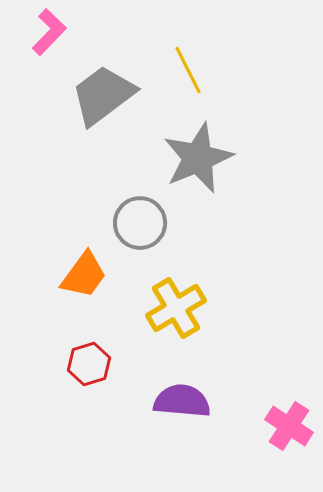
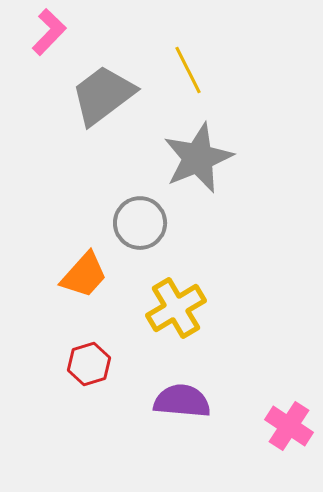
orange trapezoid: rotated 6 degrees clockwise
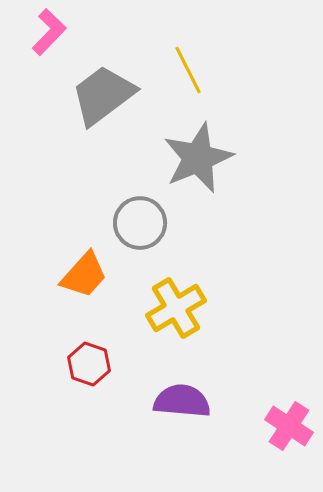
red hexagon: rotated 24 degrees counterclockwise
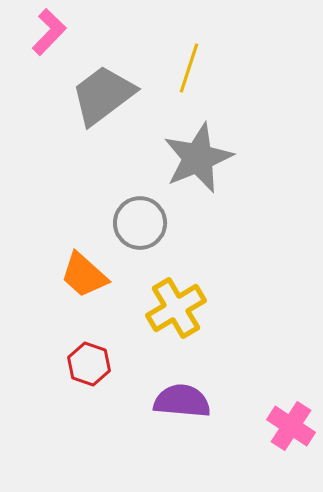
yellow line: moved 1 px right, 2 px up; rotated 45 degrees clockwise
orange trapezoid: rotated 90 degrees clockwise
pink cross: moved 2 px right
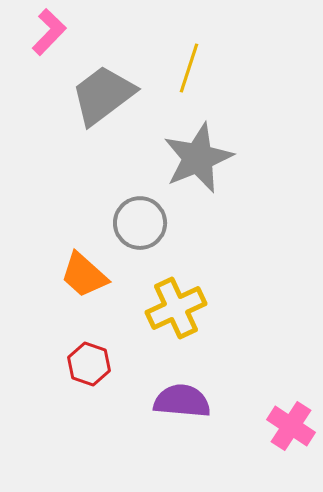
yellow cross: rotated 6 degrees clockwise
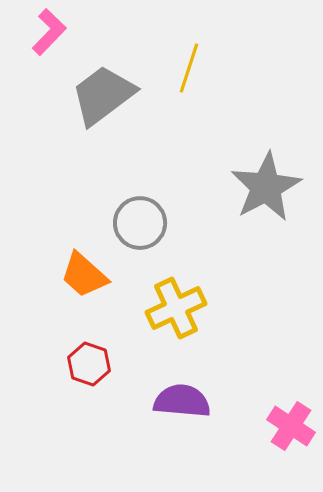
gray star: moved 68 px right, 29 px down; rotated 6 degrees counterclockwise
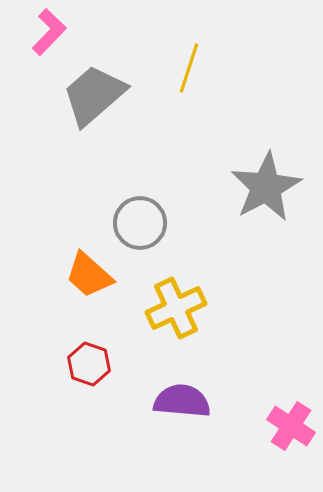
gray trapezoid: moved 9 px left; rotated 4 degrees counterclockwise
orange trapezoid: moved 5 px right
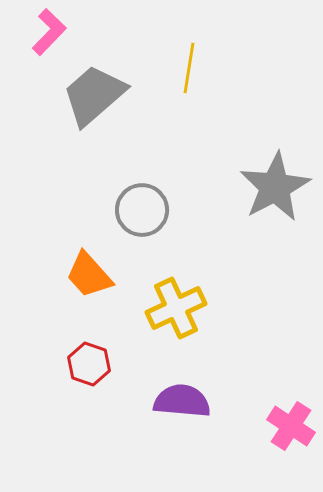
yellow line: rotated 9 degrees counterclockwise
gray star: moved 9 px right
gray circle: moved 2 px right, 13 px up
orange trapezoid: rotated 6 degrees clockwise
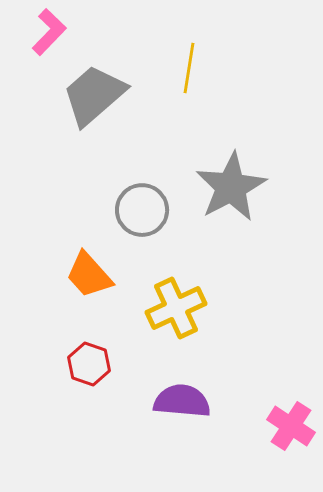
gray star: moved 44 px left
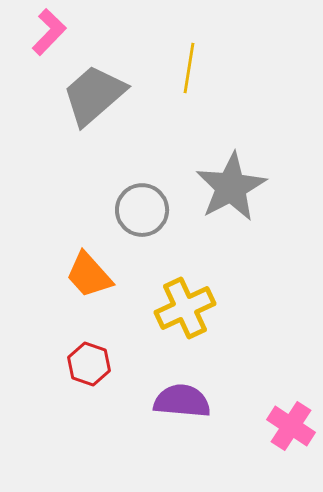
yellow cross: moved 9 px right
